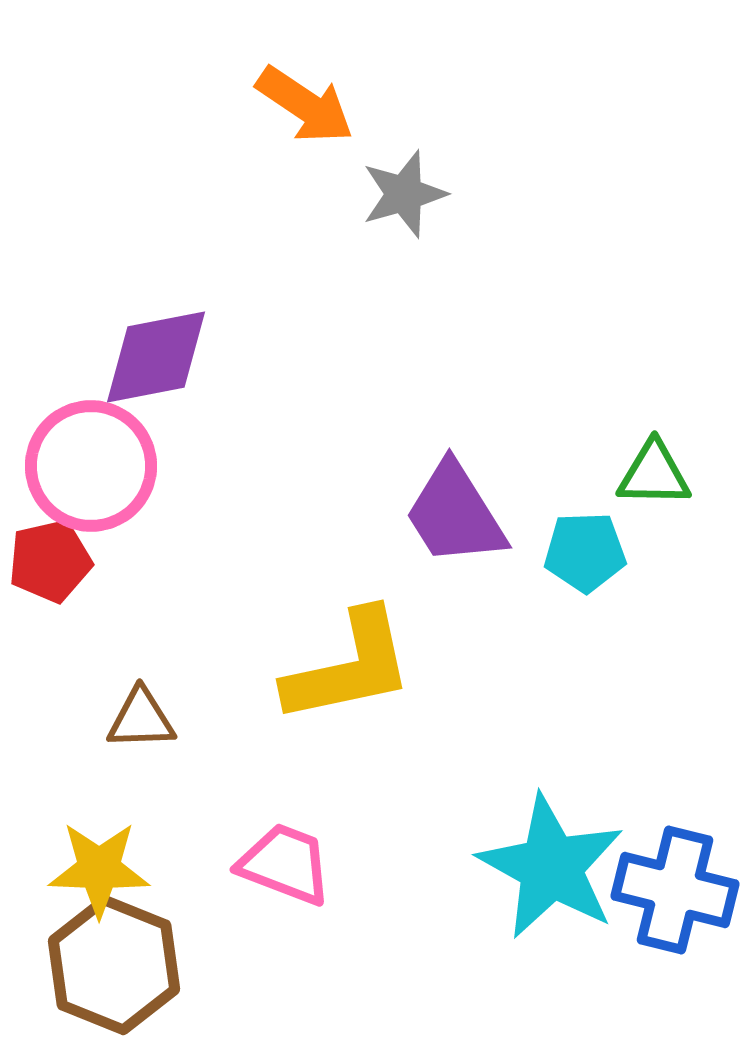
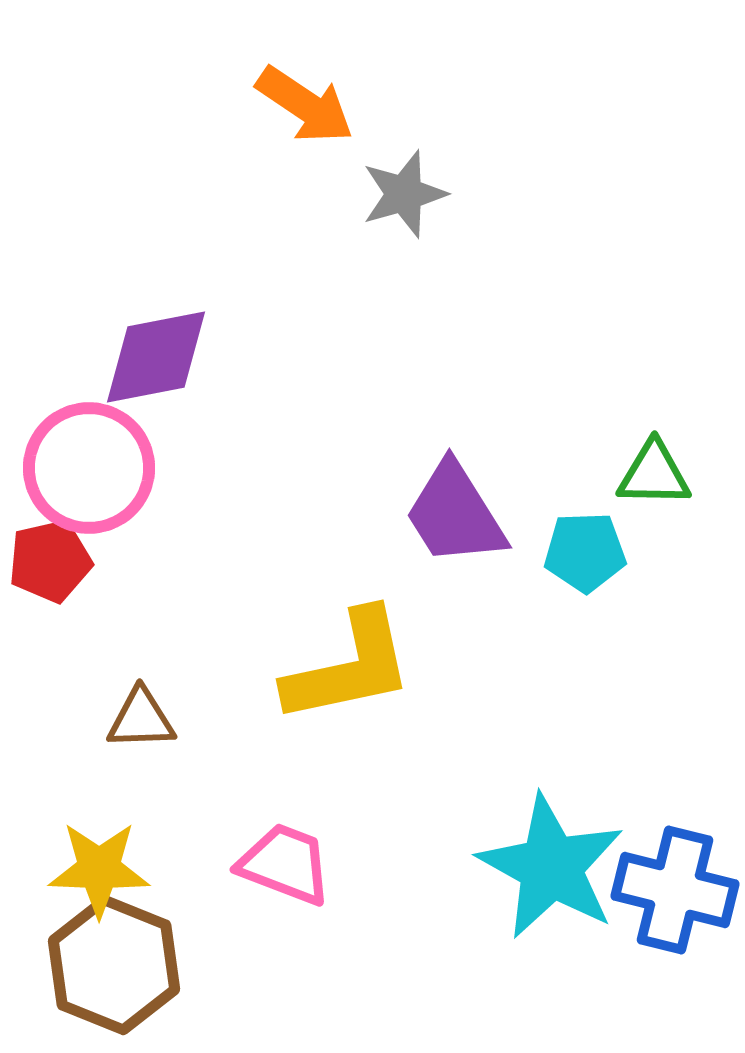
pink circle: moved 2 px left, 2 px down
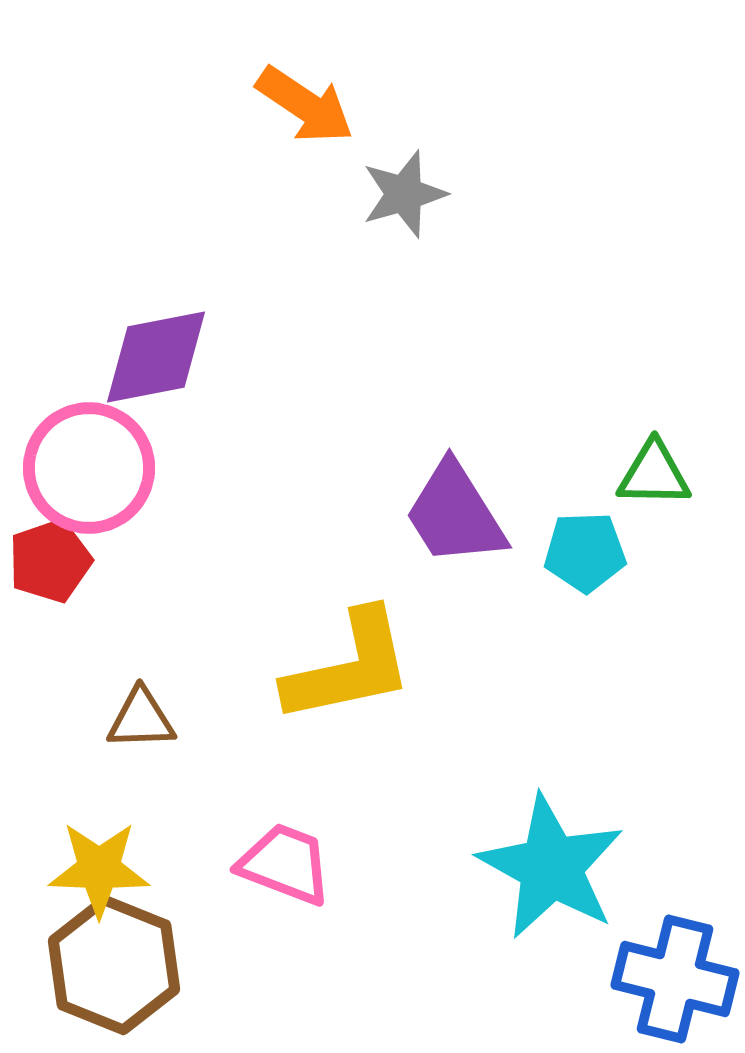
red pentagon: rotated 6 degrees counterclockwise
blue cross: moved 89 px down
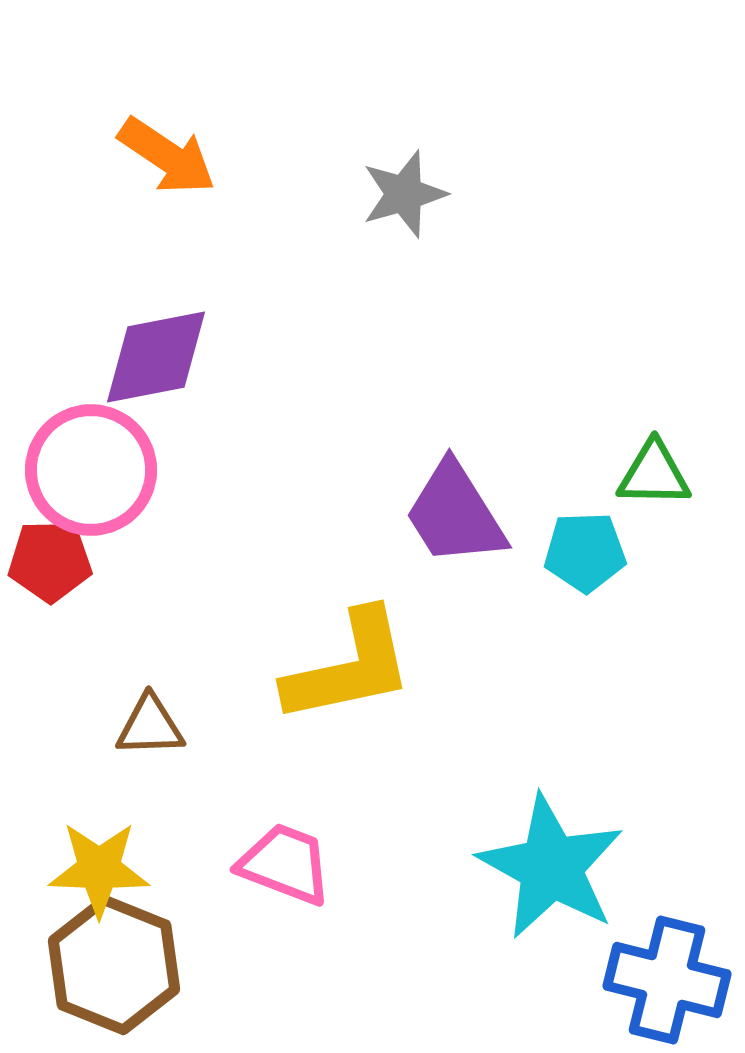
orange arrow: moved 138 px left, 51 px down
pink circle: moved 2 px right, 2 px down
red pentagon: rotated 18 degrees clockwise
brown triangle: moved 9 px right, 7 px down
blue cross: moved 8 px left, 1 px down
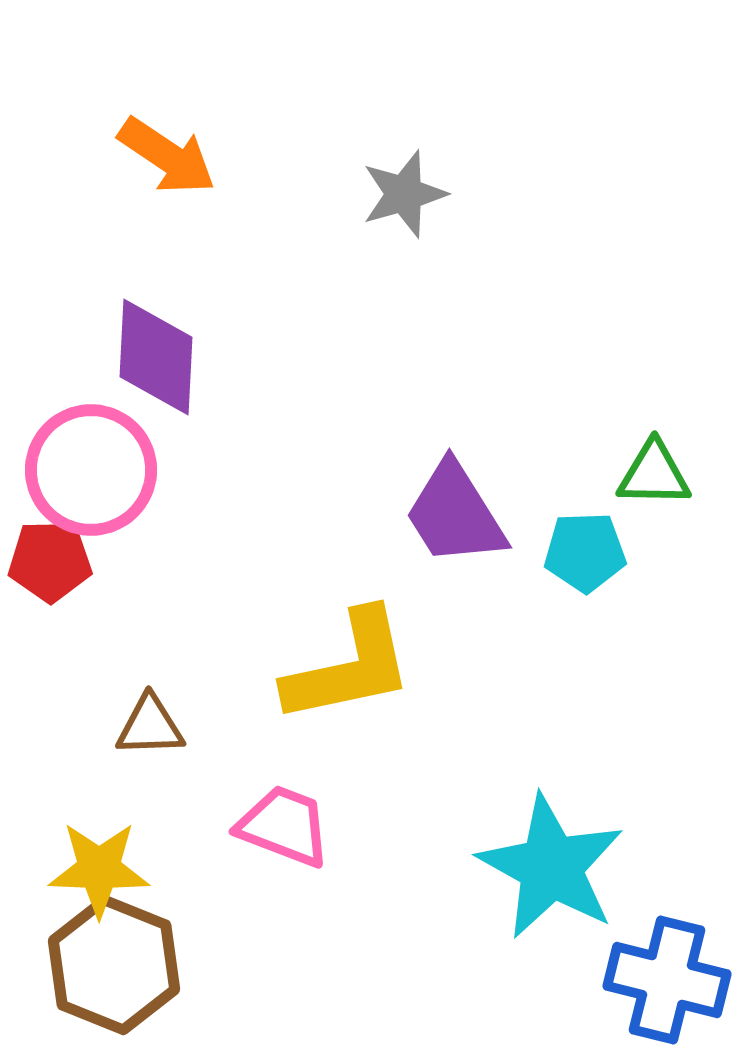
purple diamond: rotated 76 degrees counterclockwise
pink trapezoid: moved 1 px left, 38 px up
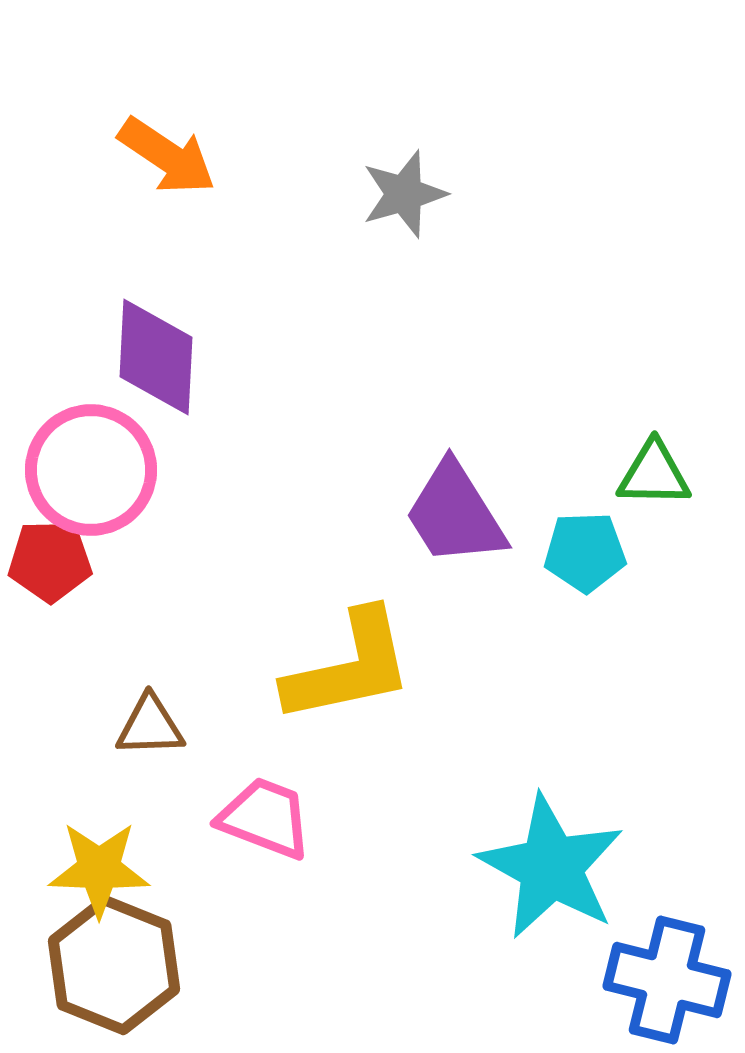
pink trapezoid: moved 19 px left, 8 px up
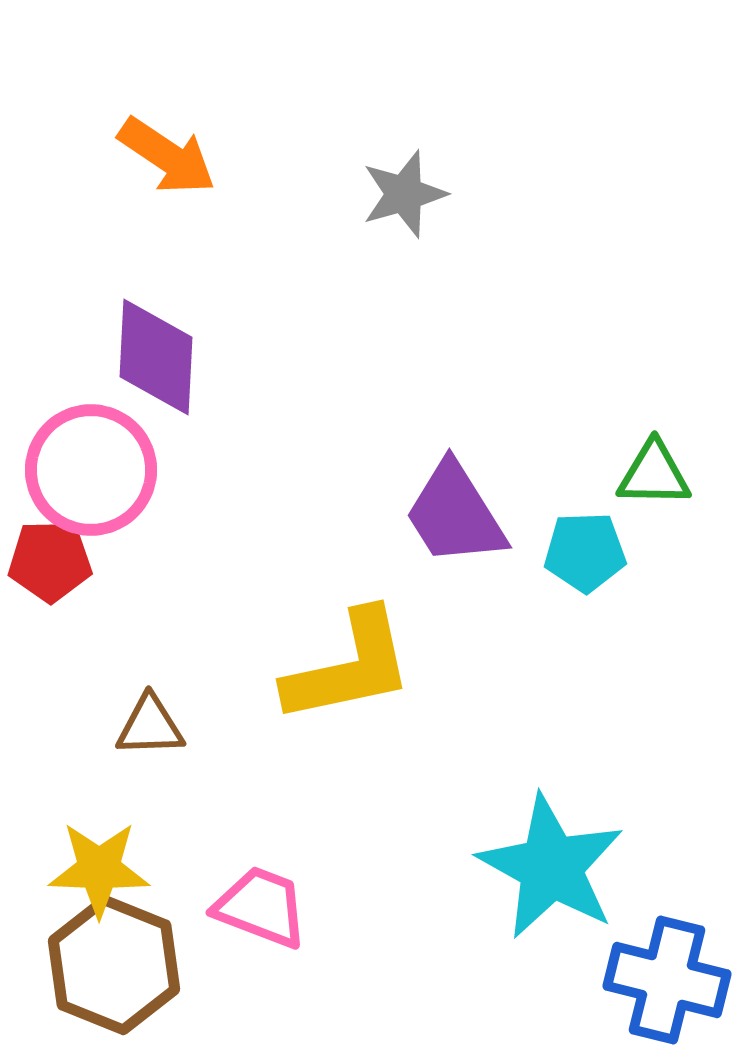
pink trapezoid: moved 4 px left, 89 px down
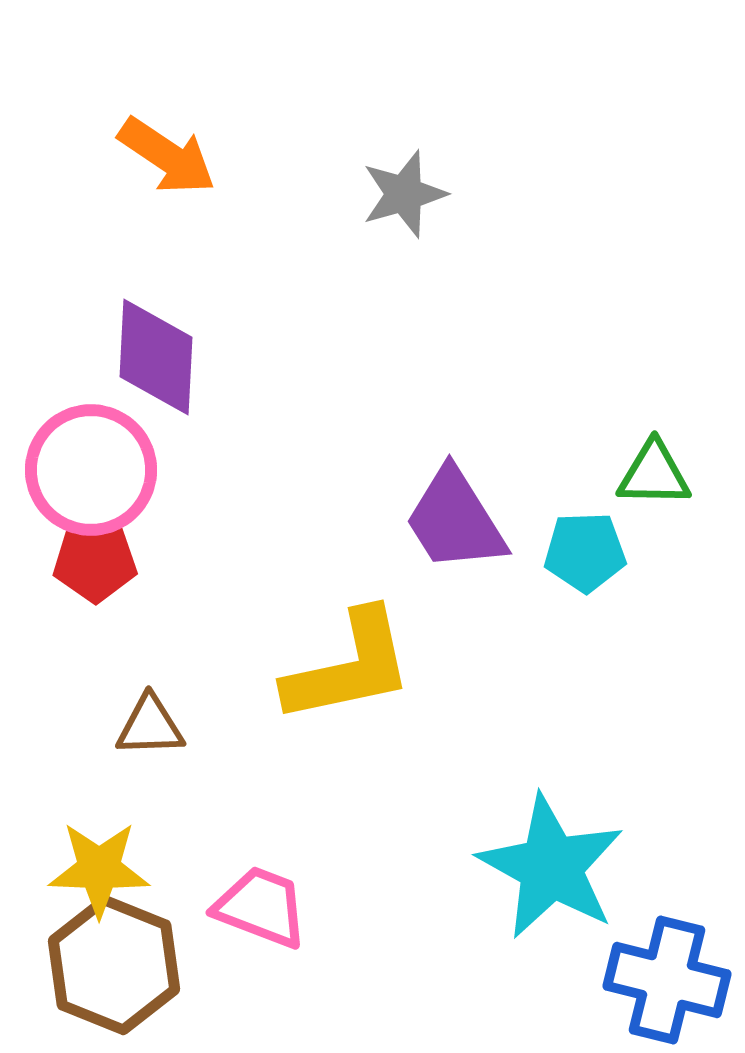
purple trapezoid: moved 6 px down
red pentagon: moved 45 px right
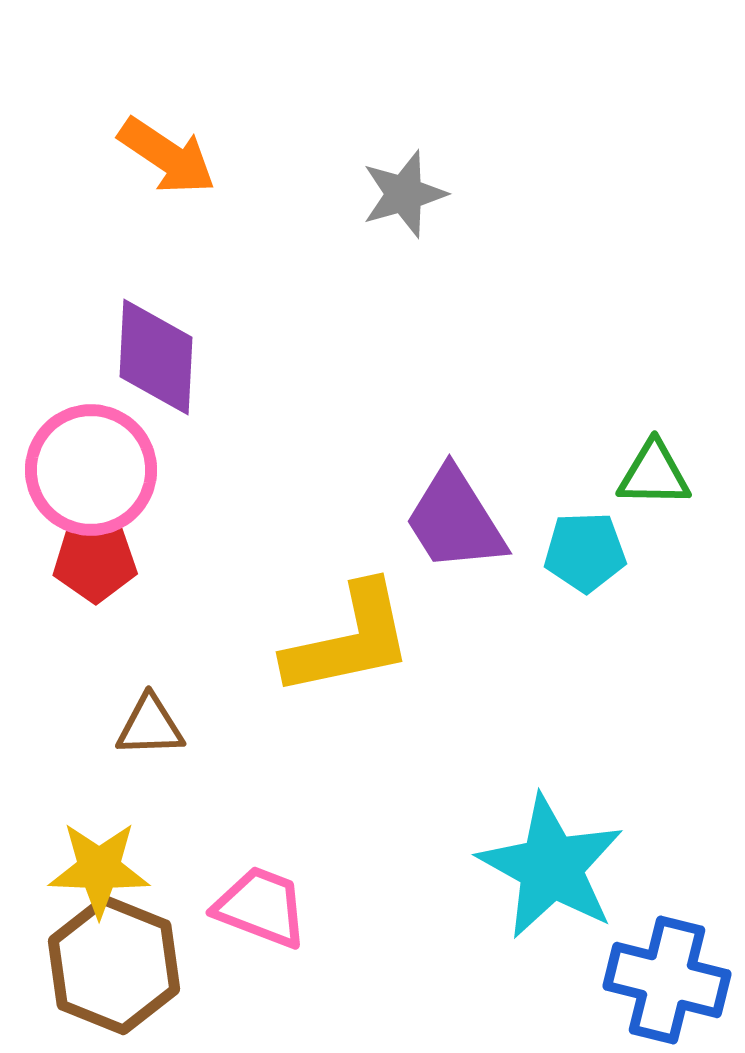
yellow L-shape: moved 27 px up
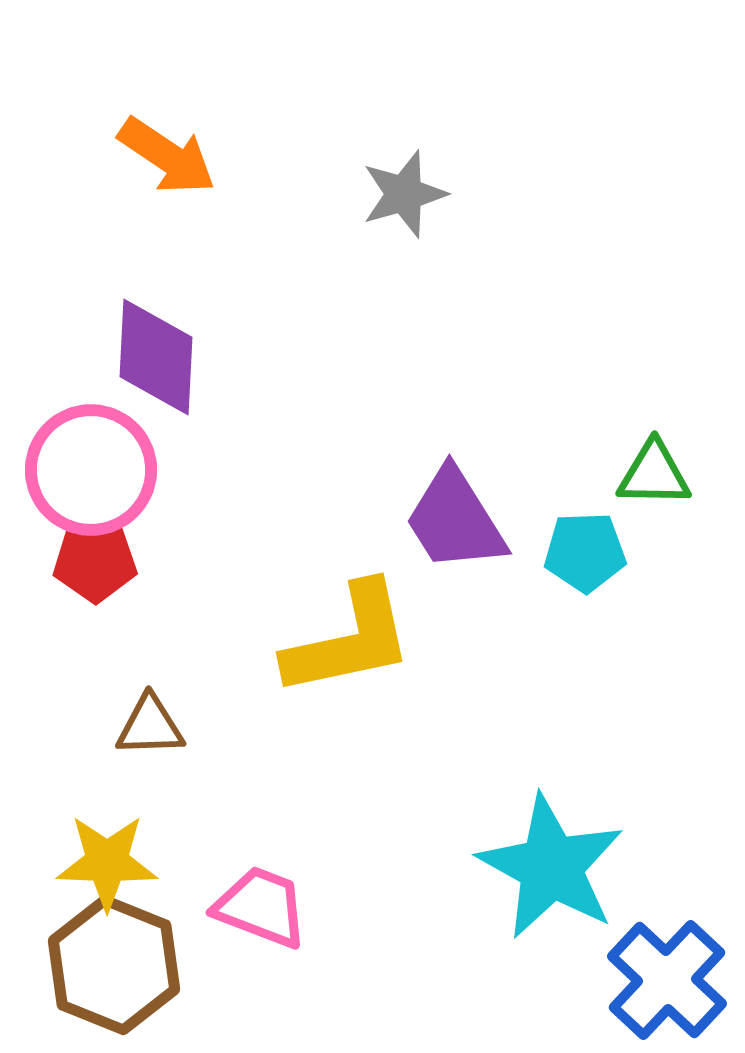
yellow star: moved 8 px right, 7 px up
blue cross: rotated 29 degrees clockwise
